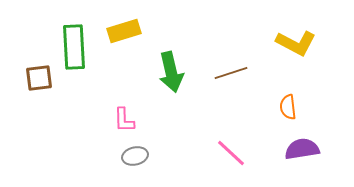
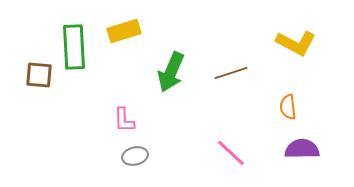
green arrow: rotated 36 degrees clockwise
brown square: moved 3 px up; rotated 12 degrees clockwise
purple semicircle: rotated 8 degrees clockwise
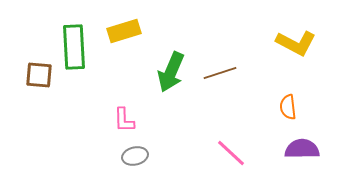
brown line: moved 11 px left
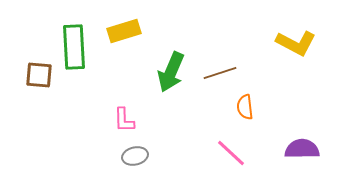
orange semicircle: moved 43 px left
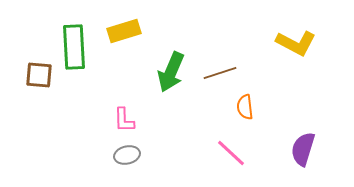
purple semicircle: moved 1 px right; rotated 72 degrees counterclockwise
gray ellipse: moved 8 px left, 1 px up
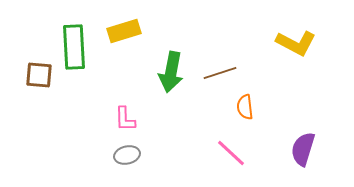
green arrow: rotated 12 degrees counterclockwise
pink L-shape: moved 1 px right, 1 px up
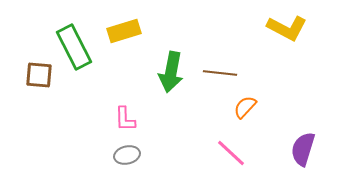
yellow L-shape: moved 9 px left, 15 px up
green rectangle: rotated 24 degrees counterclockwise
brown line: rotated 24 degrees clockwise
orange semicircle: rotated 50 degrees clockwise
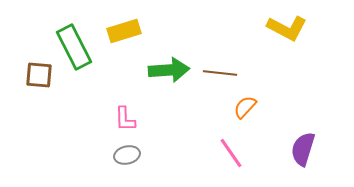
green arrow: moved 2 px left, 2 px up; rotated 105 degrees counterclockwise
pink line: rotated 12 degrees clockwise
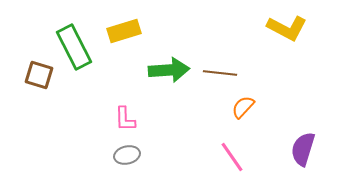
brown square: rotated 12 degrees clockwise
orange semicircle: moved 2 px left
pink line: moved 1 px right, 4 px down
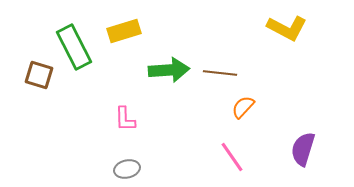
gray ellipse: moved 14 px down
